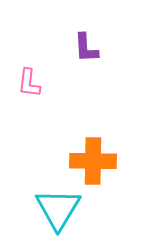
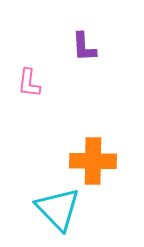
purple L-shape: moved 2 px left, 1 px up
cyan triangle: rotated 15 degrees counterclockwise
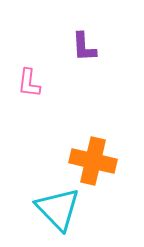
orange cross: rotated 12 degrees clockwise
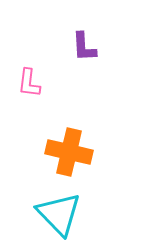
orange cross: moved 24 px left, 9 px up
cyan triangle: moved 1 px right, 5 px down
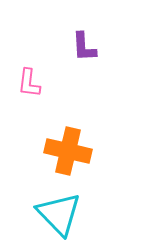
orange cross: moved 1 px left, 1 px up
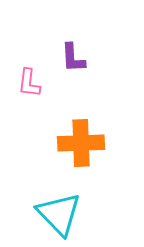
purple L-shape: moved 11 px left, 11 px down
orange cross: moved 13 px right, 8 px up; rotated 15 degrees counterclockwise
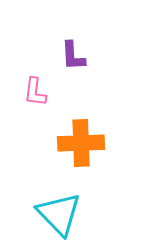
purple L-shape: moved 2 px up
pink L-shape: moved 6 px right, 9 px down
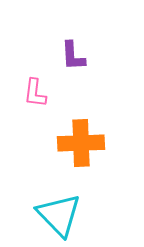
pink L-shape: moved 1 px down
cyan triangle: moved 1 px down
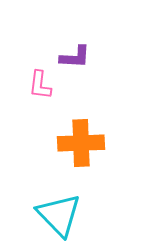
purple L-shape: moved 2 px right, 1 px down; rotated 84 degrees counterclockwise
pink L-shape: moved 5 px right, 8 px up
